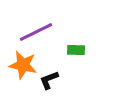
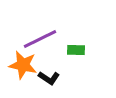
purple line: moved 4 px right, 7 px down
black L-shape: moved 2 px up; rotated 125 degrees counterclockwise
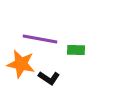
purple line: rotated 36 degrees clockwise
orange star: moved 2 px left, 1 px up
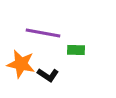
purple line: moved 3 px right, 6 px up
black L-shape: moved 1 px left, 3 px up
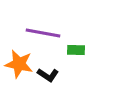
orange star: moved 2 px left
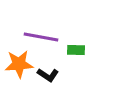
purple line: moved 2 px left, 4 px down
orange star: rotated 16 degrees counterclockwise
